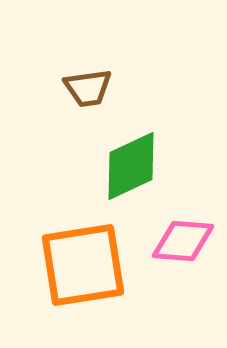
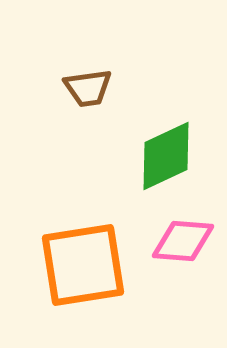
green diamond: moved 35 px right, 10 px up
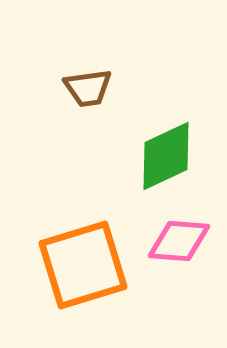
pink diamond: moved 4 px left
orange square: rotated 8 degrees counterclockwise
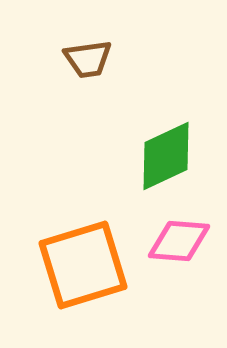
brown trapezoid: moved 29 px up
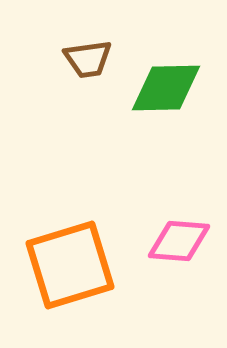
green diamond: moved 68 px up; rotated 24 degrees clockwise
orange square: moved 13 px left
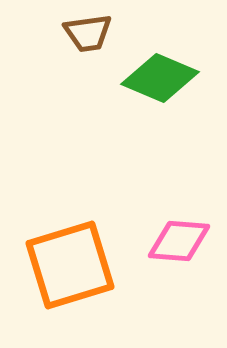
brown trapezoid: moved 26 px up
green diamond: moved 6 px left, 10 px up; rotated 24 degrees clockwise
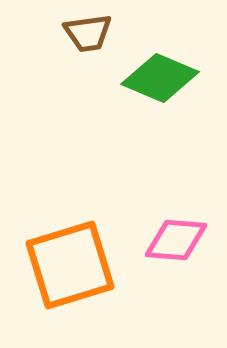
pink diamond: moved 3 px left, 1 px up
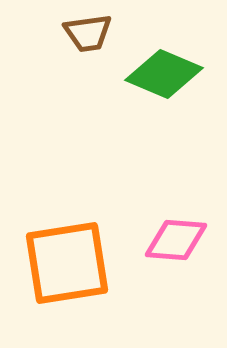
green diamond: moved 4 px right, 4 px up
orange square: moved 3 px left, 2 px up; rotated 8 degrees clockwise
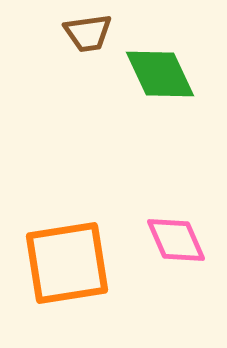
green diamond: moved 4 px left; rotated 42 degrees clockwise
pink diamond: rotated 62 degrees clockwise
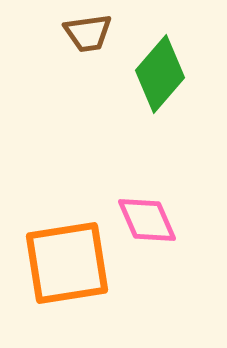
green diamond: rotated 66 degrees clockwise
pink diamond: moved 29 px left, 20 px up
